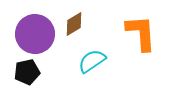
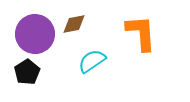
brown diamond: rotated 20 degrees clockwise
black pentagon: rotated 20 degrees counterclockwise
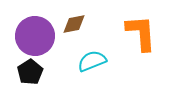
purple circle: moved 2 px down
cyan semicircle: rotated 12 degrees clockwise
black pentagon: moved 3 px right
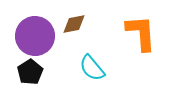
cyan semicircle: moved 7 px down; rotated 108 degrees counterclockwise
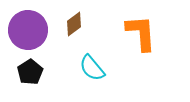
brown diamond: rotated 25 degrees counterclockwise
purple circle: moved 7 px left, 6 px up
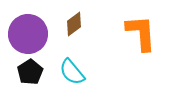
purple circle: moved 4 px down
cyan semicircle: moved 20 px left, 4 px down
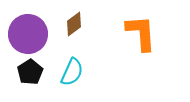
cyan semicircle: rotated 116 degrees counterclockwise
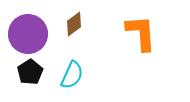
cyan semicircle: moved 3 px down
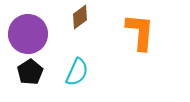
brown diamond: moved 6 px right, 7 px up
orange L-shape: moved 1 px left, 1 px up; rotated 9 degrees clockwise
cyan semicircle: moved 5 px right, 3 px up
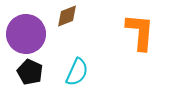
brown diamond: moved 13 px left, 1 px up; rotated 15 degrees clockwise
purple circle: moved 2 px left
black pentagon: rotated 15 degrees counterclockwise
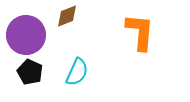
purple circle: moved 1 px down
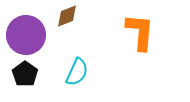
black pentagon: moved 5 px left, 2 px down; rotated 10 degrees clockwise
